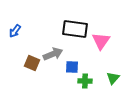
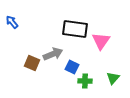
blue arrow: moved 3 px left, 9 px up; rotated 104 degrees clockwise
blue square: rotated 24 degrees clockwise
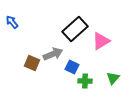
black rectangle: rotated 50 degrees counterclockwise
pink triangle: rotated 24 degrees clockwise
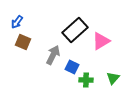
blue arrow: moved 5 px right; rotated 104 degrees counterclockwise
black rectangle: moved 1 px down
gray arrow: moved 1 px down; rotated 42 degrees counterclockwise
brown square: moved 9 px left, 21 px up
green cross: moved 1 px right, 1 px up
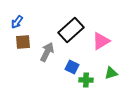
black rectangle: moved 4 px left
brown square: rotated 28 degrees counterclockwise
gray arrow: moved 6 px left, 3 px up
green triangle: moved 2 px left, 5 px up; rotated 32 degrees clockwise
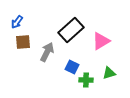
green triangle: moved 2 px left
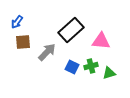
pink triangle: rotated 36 degrees clockwise
gray arrow: rotated 18 degrees clockwise
green cross: moved 5 px right, 14 px up; rotated 16 degrees counterclockwise
